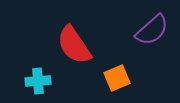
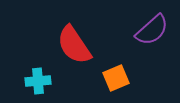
orange square: moved 1 px left
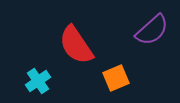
red semicircle: moved 2 px right
cyan cross: rotated 30 degrees counterclockwise
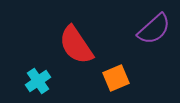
purple semicircle: moved 2 px right, 1 px up
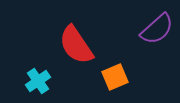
purple semicircle: moved 3 px right
orange square: moved 1 px left, 1 px up
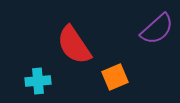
red semicircle: moved 2 px left
cyan cross: rotated 30 degrees clockwise
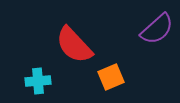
red semicircle: rotated 9 degrees counterclockwise
orange square: moved 4 px left
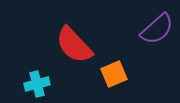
orange square: moved 3 px right, 3 px up
cyan cross: moved 1 px left, 3 px down; rotated 10 degrees counterclockwise
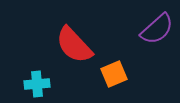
cyan cross: rotated 10 degrees clockwise
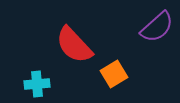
purple semicircle: moved 2 px up
orange square: rotated 8 degrees counterclockwise
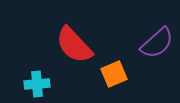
purple semicircle: moved 16 px down
orange square: rotated 8 degrees clockwise
